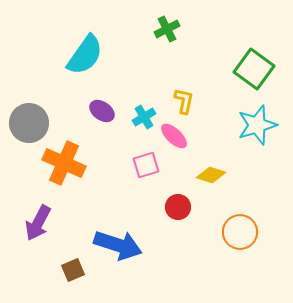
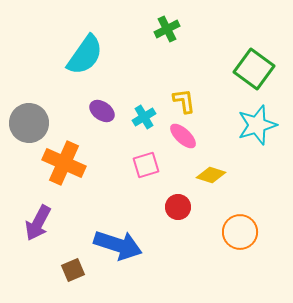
yellow L-shape: rotated 20 degrees counterclockwise
pink ellipse: moved 9 px right
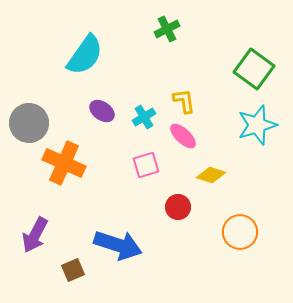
purple arrow: moved 3 px left, 12 px down
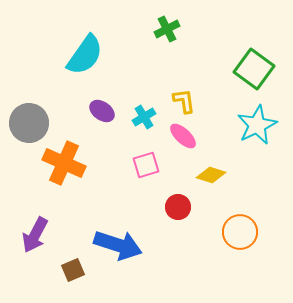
cyan star: rotated 9 degrees counterclockwise
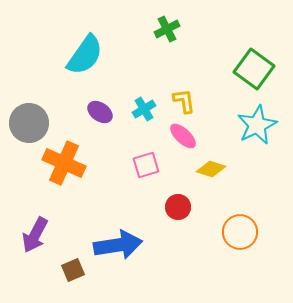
purple ellipse: moved 2 px left, 1 px down
cyan cross: moved 8 px up
yellow diamond: moved 6 px up
blue arrow: rotated 27 degrees counterclockwise
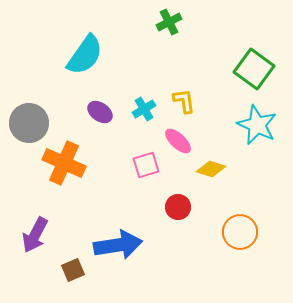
green cross: moved 2 px right, 7 px up
cyan star: rotated 21 degrees counterclockwise
pink ellipse: moved 5 px left, 5 px down
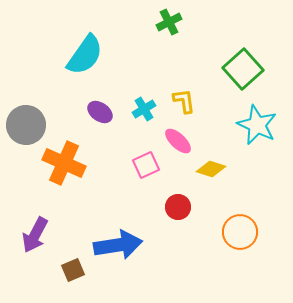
green square: moved 11 px left; rotated 12 degrees clockwise
gray circle: moved 3 px left, 2 px down
pink square: rotated 8 degrees counterclockwise
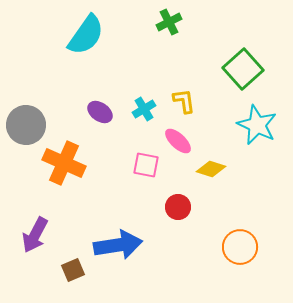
cyan semicircle: moved 1 px right, 20 px up
pink square: rotated 36 degrees clockwise
orange circle: moved 15 px down
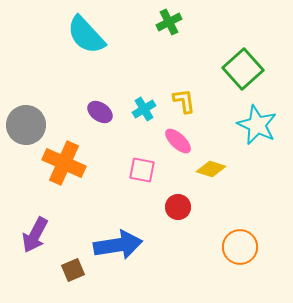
cyan semicircle: rotated 102 degrees clockwise
pink square: moved 4 px left, 5 px down
